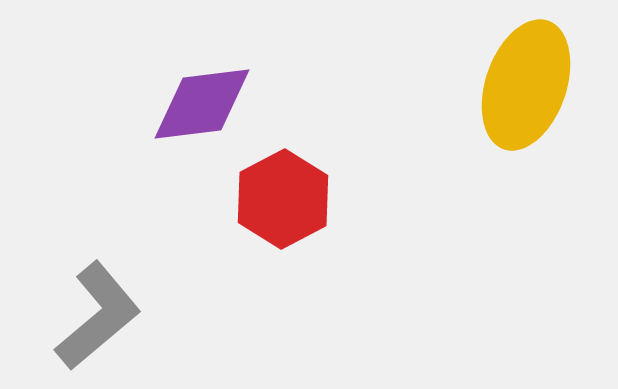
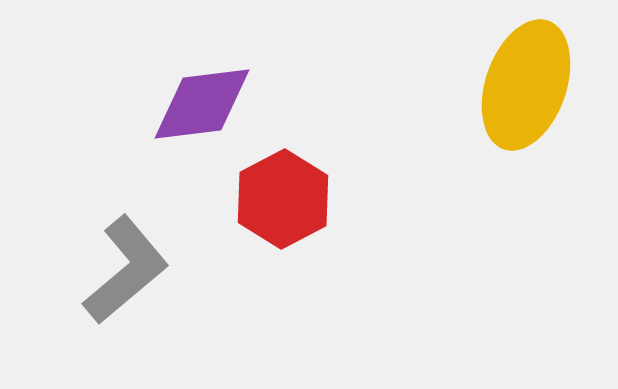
gray L-shape: moved 28 px right, 46 px up
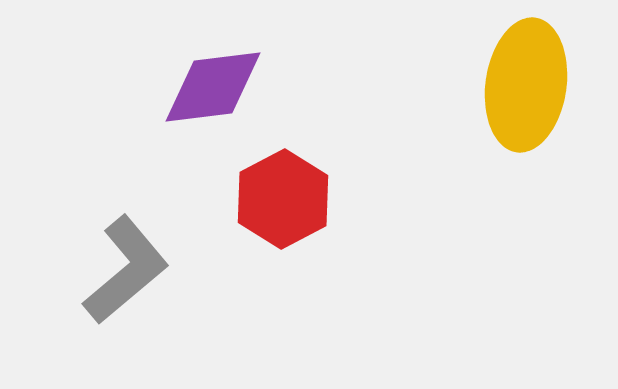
yellow ellipse: rotated 11 degrees counterclockwise
purple diamond: moved 11 px right, 17 px up
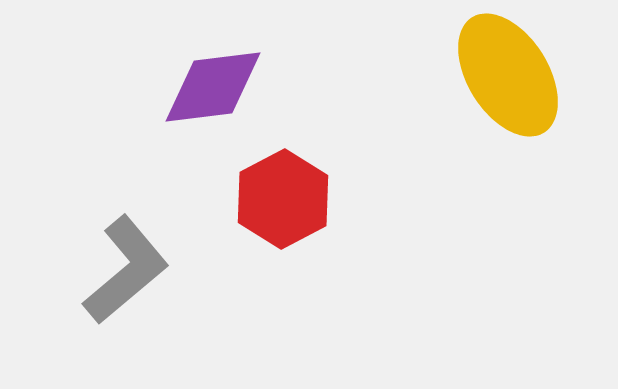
yellow ellipse: moved 18 px left, 10 px up; rotated 40 degrees counterclockwise
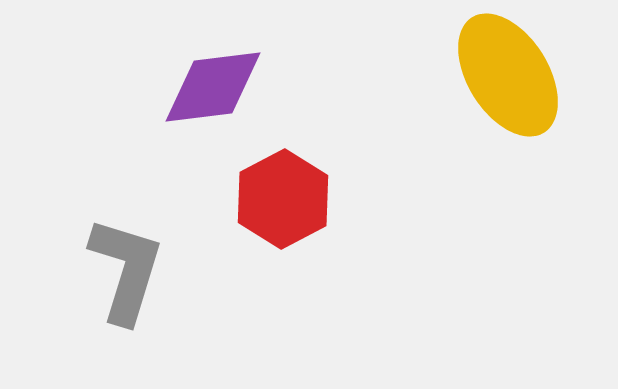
gray L-shape: rotated 33 degrees counterclockwise
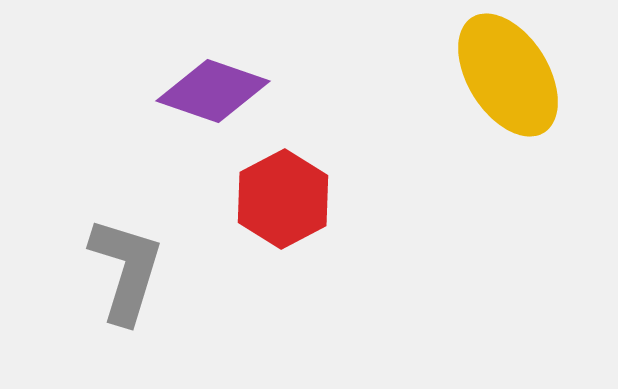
purple diamond: moved 4 px down; rotated 26 degrees clockwise
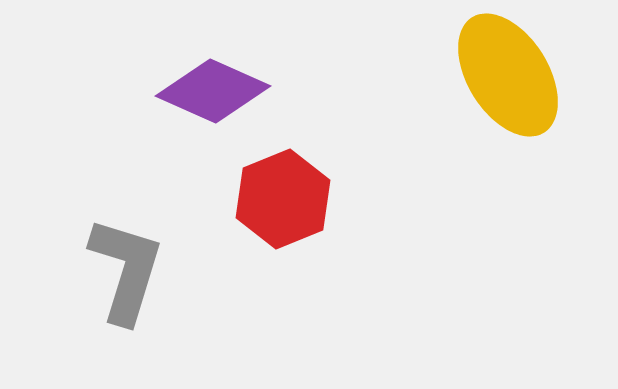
purple diamond: rotated 5 degrees clockwise
red hexagon: rotated 6 degrees clockwise
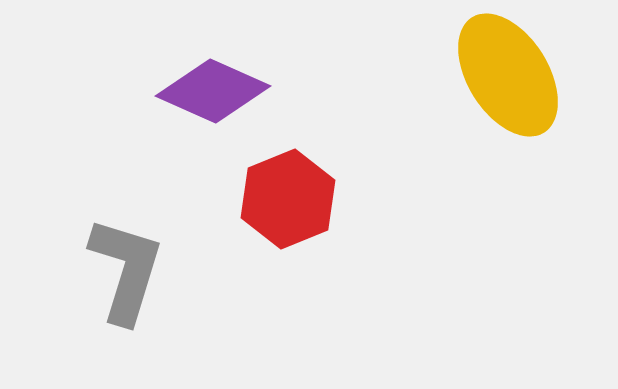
red hexagon: moved 5 px right
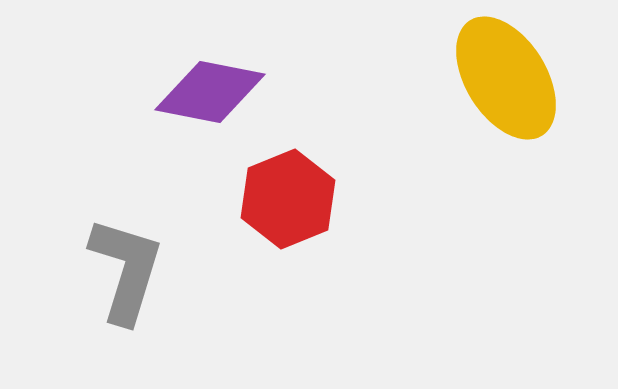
yellow ellipse: moved 2 px left, 3 px down
purple diamond: moved 3 px left, 1 px down; rotated 13 degrees counterclockwise
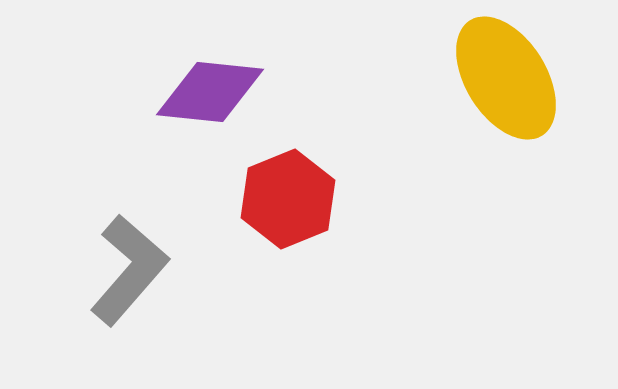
purple diamond: rotated 5 degrees counterclockwise
gray L-shape: moved 3 px right; rotated 24 degrees clockwise
